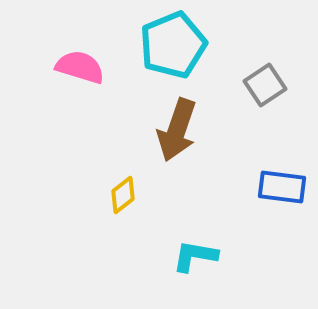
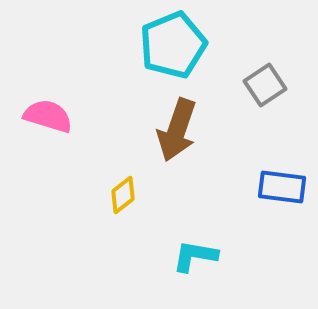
pink semicircle: moved 32 px left, 49 px down
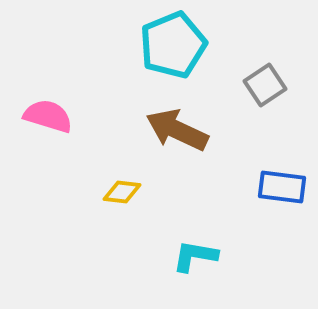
brown arrow: rotated 96 degrees clockwise
yellow diamond: moved 1 px left, 3 px up; rotated 45 degrees clockwise
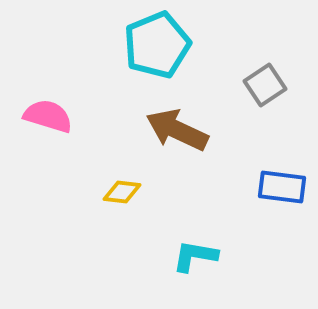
cyan pentagon: moved 16 px left
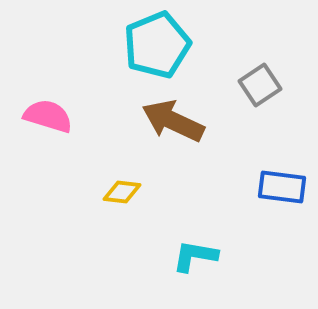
gray square: moved 5 px left
brown arrow: moved 4 px left, 9 px up
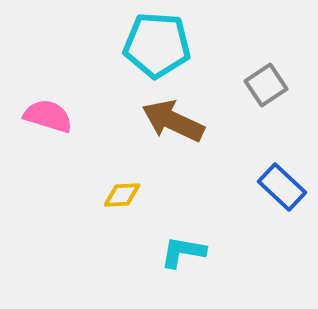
cyan pentagon: rotated 26 degrees clockwise
gray square: moved 6 px right
blue rectangle: rotated 36 degrees clockwise
yellow diamond: moved 3 px down; rotated 9 degrees counterclockwise
cyan L-shape: moved 12 px left, 4 px up
